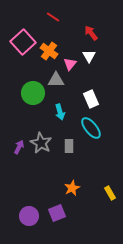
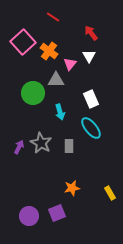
orange star: rotated 14 degrees clockwise
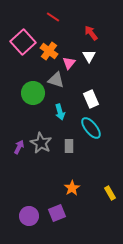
pink triangle: moved 1 px left, 1 px up
gray triangle: rotated 18 degrees clockwise
orange star: rotated 21 degrees counterclockwise
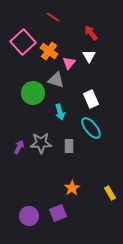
gray star: rotated 30 degrees counterclockwise
purple square: moved 1 px right
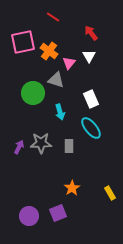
pink square: rotated 30 degrees clockwise
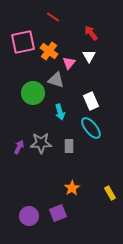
white rectangle: moved 2 px down
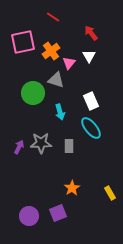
orange cross: moved 2 px right; rotated 18 degrees clockwise
